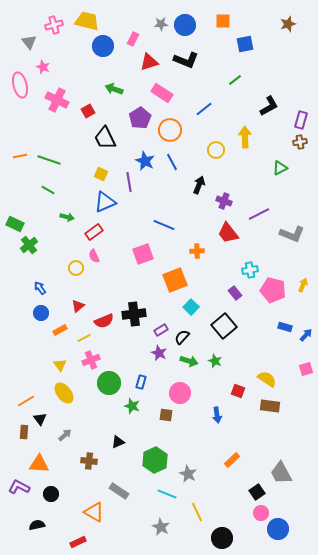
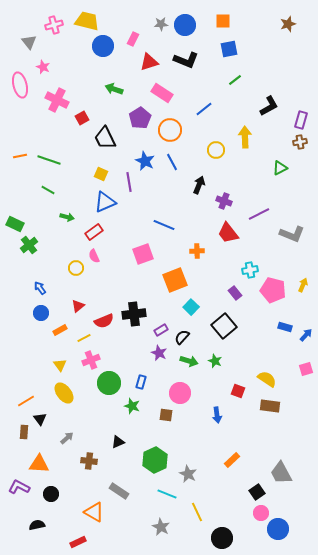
blue square at (245, 44): moved 16 px left, 5 px down
red square at (88, 111): moved 6 px left, 7 px down
gray arrow at (65, 435): moved 2 px right, 3 px down
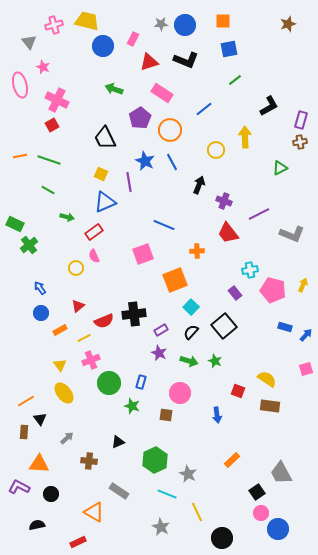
red square at (82, 118): moved 30 px left, 7 px down
black semicircle at (182, 337): moved 9 px right, 5 px up
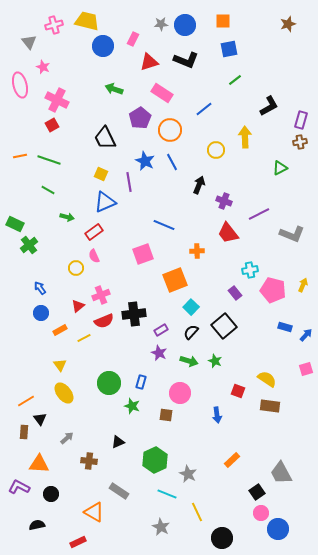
pink cross at (91, 360): moved 10 px right, 65 px up
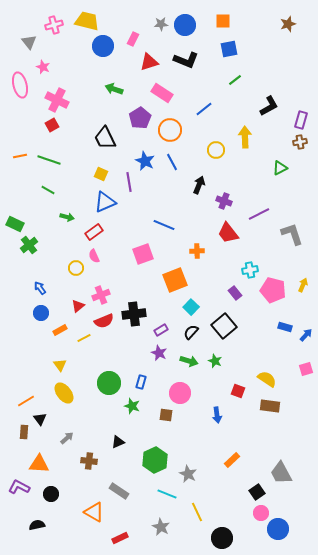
gray L-shape at (292, 234): rotated 130 degrees counterclockwise
red rectangle at (78, 542): moved 42 px right, 4 px up
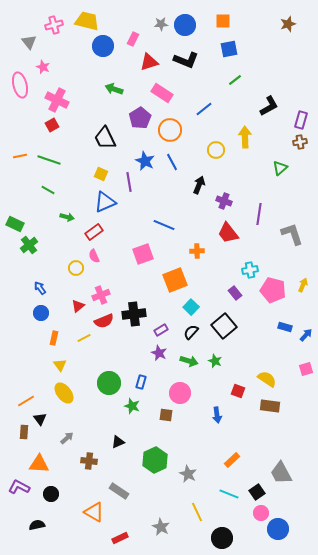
green triangle at (280, 168): rotated 14 degrees counterclockwise
purple line at (259, 214): rotated 55 degrees counterclockwise
orange rectangle at (60, 330): moved 6 px left, 8 px down; rotated 48 degrees counterclockwise
cyan line at (167, 494): moved 62 px right
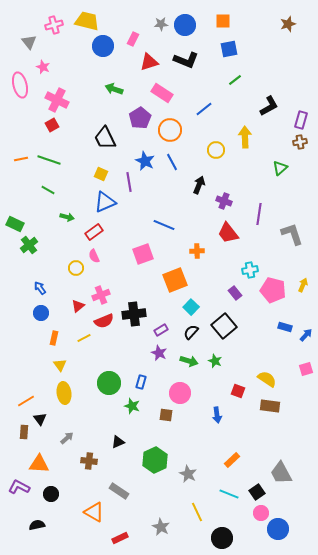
orange line at (20, 156): moved 1 px right, 3 px down
yellow ellipse at (64, 393): rotated 30 degrees clockwise
